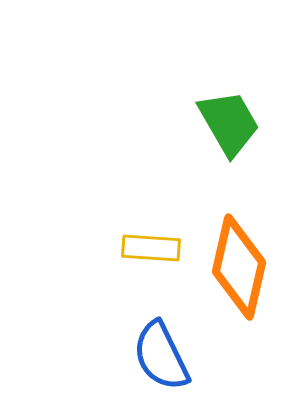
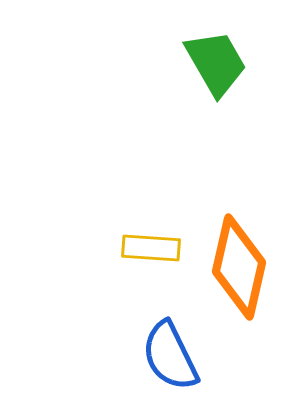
green trapezoid: moved 13 px left, 60 px up
blue semicircle: moved 9 px right
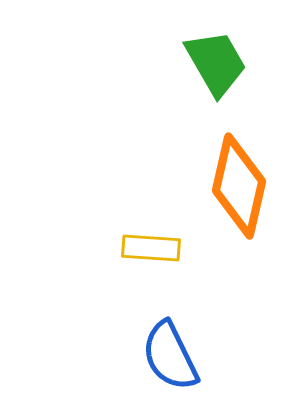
orange diamond: moved 81 px up
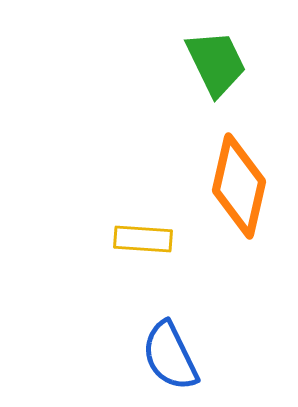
green trapezoid: rotated 4 degrees clockwise
yellow rectangle: moved 8 px left, 9 px up
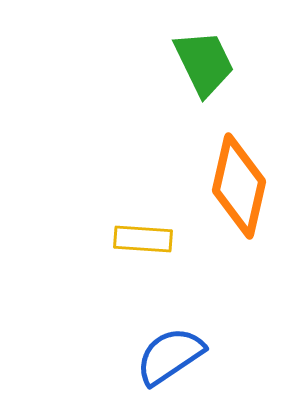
green trapezoid: moved 12 px left
blue semicircle: rotated 82 degrees clockwise
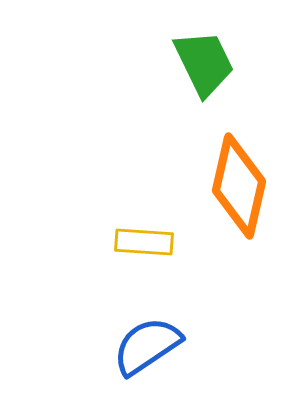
yellow rectangle: moved 1 px right, 3 px down
blue semicircle: moved 23 px left, 10 px up
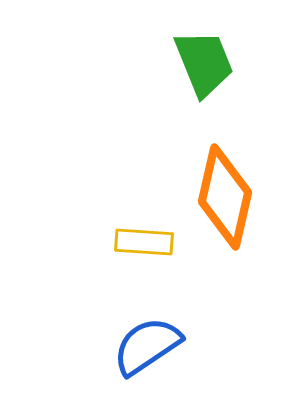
green trapezoid: rotated 4 degrees clockwise
orange diamond: moved 14 px left, 11 px down
